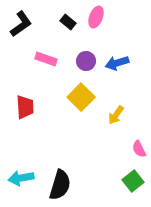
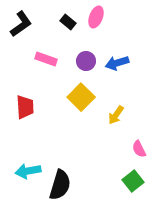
cyan arrow: moved 7 px right, 7 px up
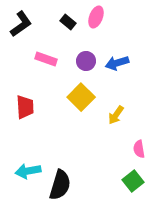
pink semicircle: rotated 18 degrees clockwise
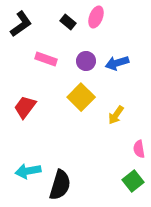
red trapezoid: rotated 140 degrees counterclockwise
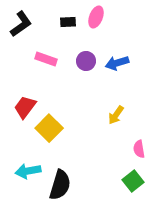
black rectangle: rotated 42 degrees counterclockwise
yellow square: moved 32 px left, 31 px down
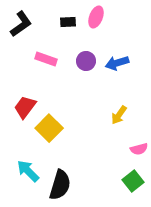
yellow arrow: moved 3 px right
pink semicircle: rotated 96 degrees counterclockwise
cyan arrow: rotated 55 degrees clockwise
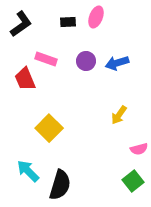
red trapezoid: moved 28 px up; rotated 60 degrees counterclockwise
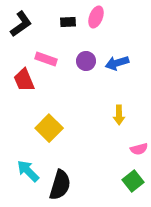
red trapezoid: moved 1 px left, 1 px down
yellow arrow: rotated 36 degrees counterclockwise
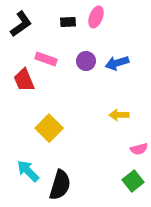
yellow arrow: rotated 90 degrees clockwise
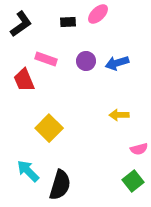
pink ellipse: moved 2 px right, 3 px up; rotated 25 degrees clockwise
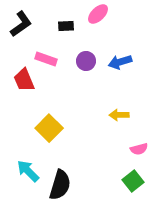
black rectangle: moved 2 px left, 4 px down
blue arrow: moved 3 px right, 1 px up
